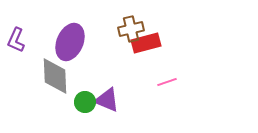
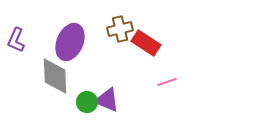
brown cross: moved 11 px left
red rectangle: rotated 48 degrees clockwise
green circle: moved 2 px right
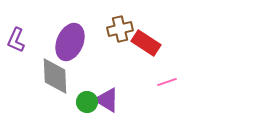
purple triangle: rotated 8 degrees clockwise
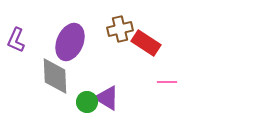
pink line: rotated 18 degrees clockwise
purple triangle: moved 2 px up
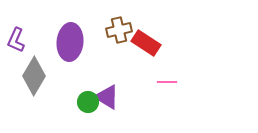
brown cross: moved 1 px left, 1 px down
purple ellipse: rotated 18 degrees counterclockwise
gray diamond: moved 21 px left; rotated 33 degrees clockwise
purple triangle: moved 1 px up
green circle: moved 1 px right
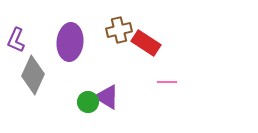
gray diamond: moved 1 px left, 1 px up; rotated 6 degrees counterclockwise
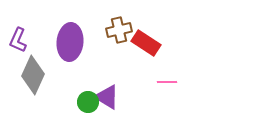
purple L-shape: moved 2 px right
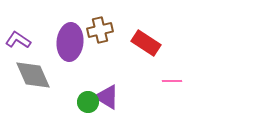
brown cross: moved 19 px left
purple L-shape: rotated 100 degrees clockwise
gray diamond: rotated 48 degrees counterclockwise
pink line: moved 5 px right, 1 px up
